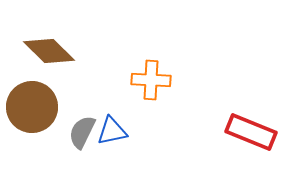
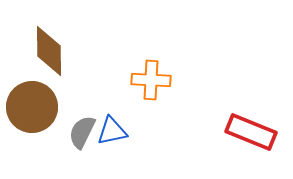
brown diamond: rotated 45 degrees clockwise
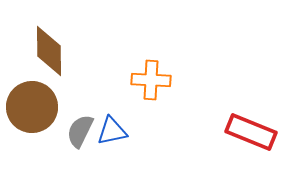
gray semicircle: moved 2 px left, 1 px up
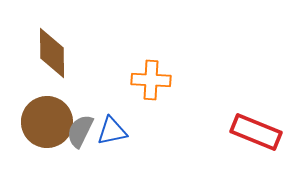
brown diamond: moved 3 px right, 2 px down
brown circle: moved 15 px right, 15 px down
red rectangle: moved 5 px right
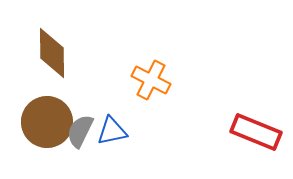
orange cross: rotated 24 degrees clockwise
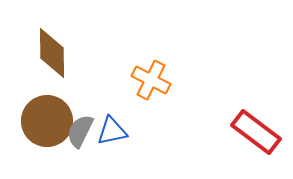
brown circle: moved 1 px up
red rectangle: rotated 15 degrees clockwise
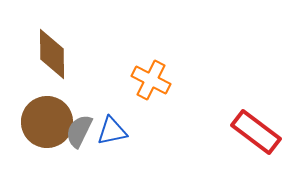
brown diamond: moved 1 px down
brown circle: moved 1 px down
gray semicircle: moved 1 px left
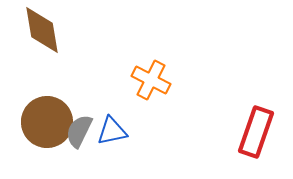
brown diamond: moved 10 px left, 24 px up; rotated 9 degrees counterclockwise
red rectangle: rotated 72 degrees clockwise
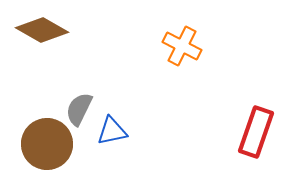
brown diamond: rotated 51 degrees counterclockwise
orange cross: moved 31 px right, 34 px up
brown circle: moved 22 px down
gray semicircle: moved 22 px up
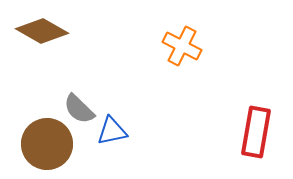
brown diamond: moved 1 px down
gray semicircle: rotated 72 degrees counterclockwise
red rectangle: rotated 9 degrees counterclockwise
